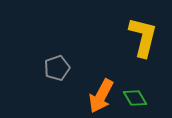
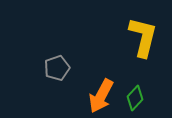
green diamond: rotated 75 degrees clockwise
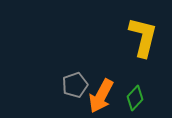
gray pentagon: moved 18 px right, 17 px down
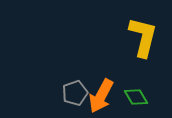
gray pentagon: moved 8 px down
green diamond: moved 1 px right, 1 px up; rotated 75 degrees counterclockwise
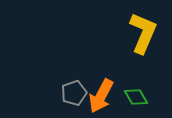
yellow L-shape: moved 4 px up; rotated 9 degrees clockwise
gray pentagon: moved 1 px left
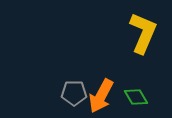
gray pentagon: rotated 20 degrees clockwise
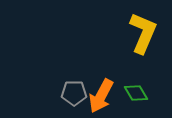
green diamond: moved 4 px up
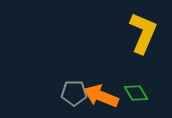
orange arrow: rotated 84 degrees clockwise
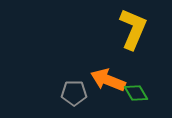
yellow L-shape: moved 10 px left, 4 px up
orange arrow: moved 7 px right, 16 px up
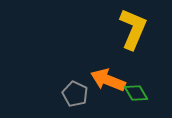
gray pentagon: moved 1 px right, 1 px down; rotated 25 degrees clockwise
